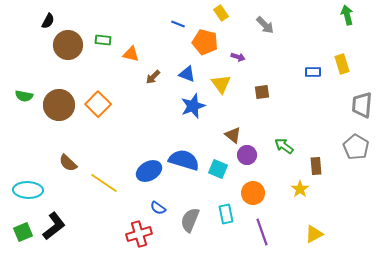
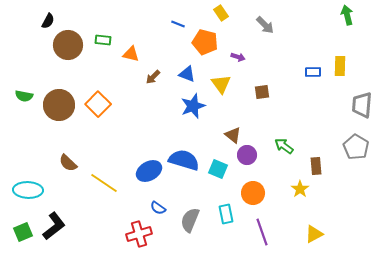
yellow rectangle at (342, 64): moved 2 px left, 2 px down; rotated 18 degrees clockwise
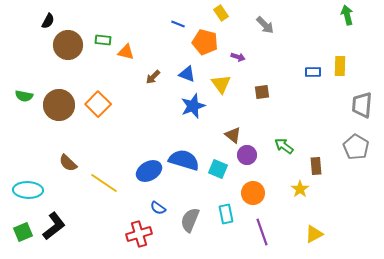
orange triangle at (131, 54): moved 5 px left, 2 px up
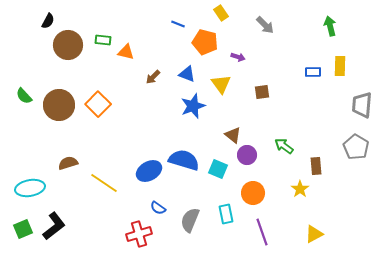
green arrow at (347, 15): moved 17 px left, 11 px down
green semicircle at (24, 96): rotated 36 degrees clockwise
brown semicircle at (68, 163): rotated 120 degrees clockwise
cyan ellipse at (28, 190): moved 2 px right, 2 px up; rotated 12 degrees counterclockwise
green square at (23, 232): moved 3 px up
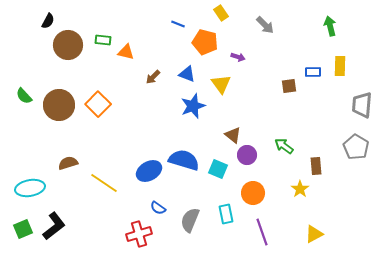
brown square at (262, 92): moved 27 px right, 6 px up
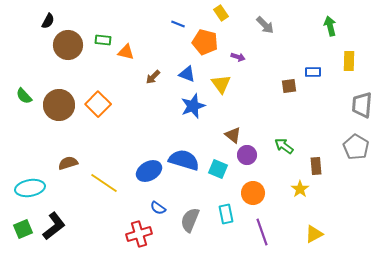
yellow rectangle at (340, 66): moved 9 px right, 5 px up
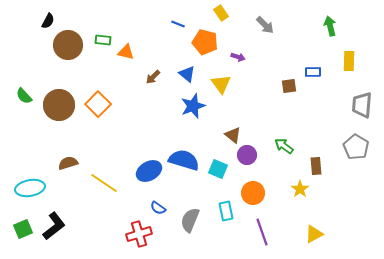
blue triangle at (187, 74): rotated 18 degrees clockwise
cyan rectangle at (226, 214): moved 3 px up
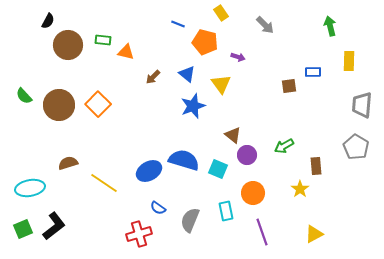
green arrow at (284, 146): rotated 66 degrees counterclockwise
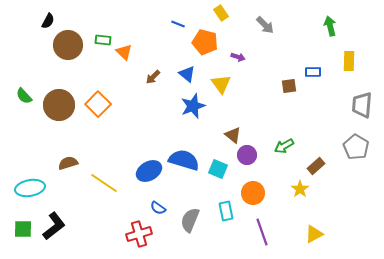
orange triangle at (126, 52): moved 2 px left; rotated 30 degrees clockwise
brown rectangle at (316, 166): rotated 54 degrees clockwise
green square at (23, 229): rotated 24 degrees clockwise
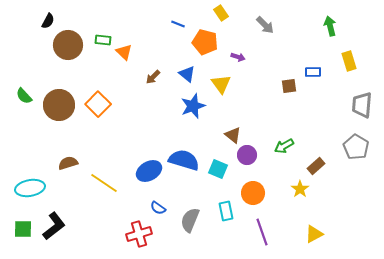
yellow rectangle at (349, 61): rotated 18 degrees counterclockwise
